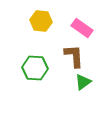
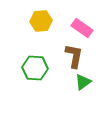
yellow hexagon: rotated 10 degrees counterclockwise
brown L-shape: rotated 15 degrees clockwise
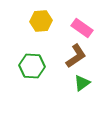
brown L-shape: moved 2 px right; rotated 45 degrees clockwise
green hexagon: moved 3 px left, 2 px up
green triangle: moved 1 px left, 1 px down
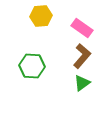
yellow hexagon: moved 5 px up
brown L-shape: moved 6 px right; rotated 15 degrees counterclockwise
